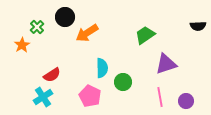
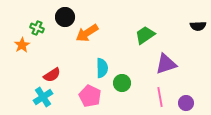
green cross: moved 1 px down; rotated 24 degrees counterclockwise
green circle: moved 1 px left, 1 px down
purple circle: moved 2 px down
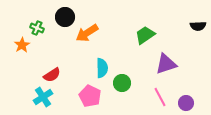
pink line: rotated 18 degrees counterclockwise
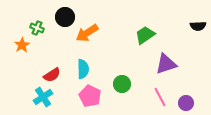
cyan semicircle: moved 19 px left, 1 px down
green circle: moved 1 px down
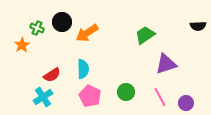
black circle: moved 3 px left, 5 px down
green circle: moved 4 px right, 8 px down
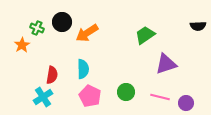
red semicircle: rotated 48 degrees counterclockwise
pink line: rotated 48 degrees counterclockwise
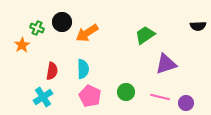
red semicircle: moved 4 px up
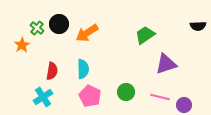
black circle: moved 3 px left, 2 px down
green cross: rotated 16 degrees clockwise
purple circle: moved 2 px left, 2 px down
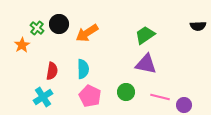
purple triangle: moved 20 px left; rotated 30 degrees clockwise
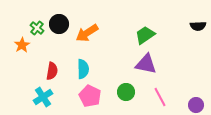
pink line: rotated 48 degrees clockwise
purple circle: moved 12 px right
